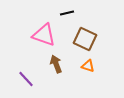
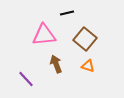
pink triangle: rotated 25 degrees counterclockwise
brown square: rotated 15 degrees clockwise
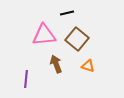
brown square: moved 8 px left
purple line: rotated 48 degrees clockwise
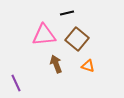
purple line: moved 10 px left, 4 px down; rotated 30 degrees counterclockwise
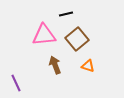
black line: moved 1 px left, 1 px down
brown square: rotated 10 degrees clockwise
brown arrow: moved 1 px left, 1 px down
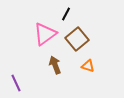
black line: rotated 48 degrees counterclockwise
pink triangle: moved 1 px right, 1 px up; rotated 30 degrees counterclockwise
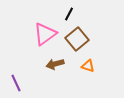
black line: moved 3 px right
brown arrow: moved 1 px up; rotated 84 degrees counterclockwise
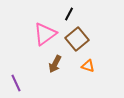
brown arrow: rotated 48 degrees counterclockwise
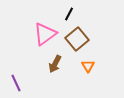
orange triangle: rotated 40 degrees clockwise
